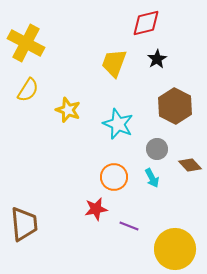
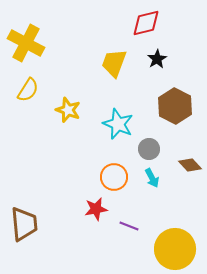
gray circle: moved 8 px left
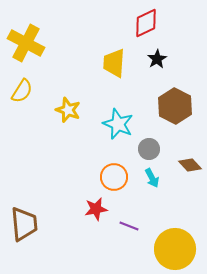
red diamond: rotated 12 degrees counterclockwise
yellow trapezoid: rotated 16 degrees counterclockwise
yellow semicircle: moved 6 px left, 1 px down
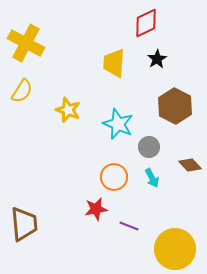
gray circle: moved 2 px up
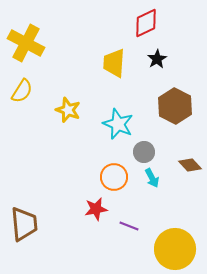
gray circle: moved 5 px left, 5 px down
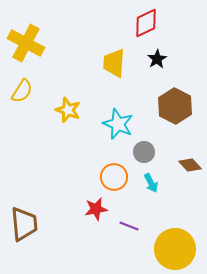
cyan arrow: moved 1 px left, 5 px down
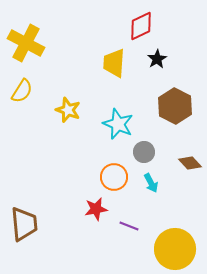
red diamond: moved 5 px left, 3 px down
brown diamond: moved 2 px up
